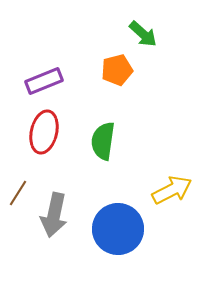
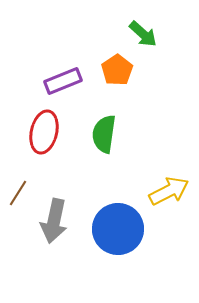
orange pentagon: rotated 20 degrees counterclockwise
purple rectangle: moved 19 px right
green semicircle: moved 1 px right, 7 px up
yellow arrow: moved 3 px left, 1 px down
gray arrow: moved 6 px down
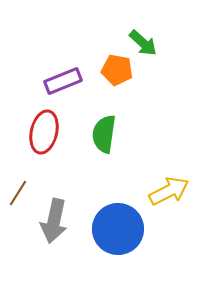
green arrow: moved 9 px down
orange pentagon: rotated 28 degrees counterclockwise
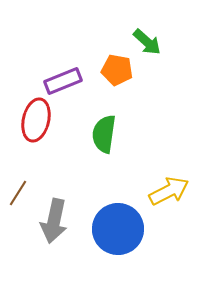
green arrow: moved 4 px right, 1 px up
red ellipse: moved 8 px left, 12 px up
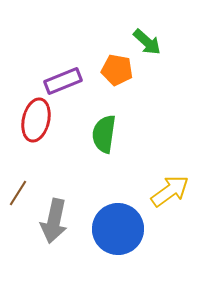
yellow arrow: moved 1 px right; rotated 9 degrees counterclockwise
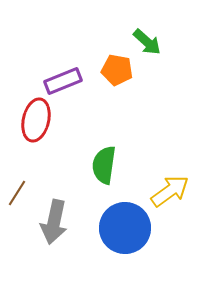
green semicircle: moved 31 px down
brown line: moved 1 px left
gray arrow: moved 1 px down
blue circle: moved 7 px right, 1 px up
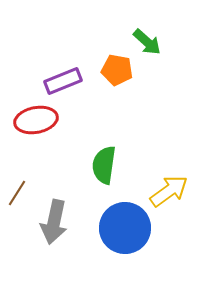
red ellipse: rotated 66 degrees clockwise
yellow arrow: moved 1 px left
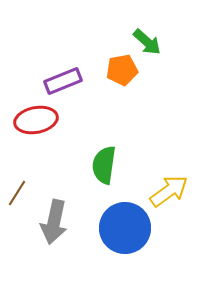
orange pentagon: moved 5 px right; rotated 20 degrees counterclockwise
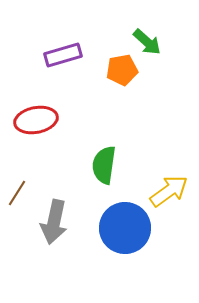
purple rectangle: moved 26 px up; rotated 6 degrees clockwise
